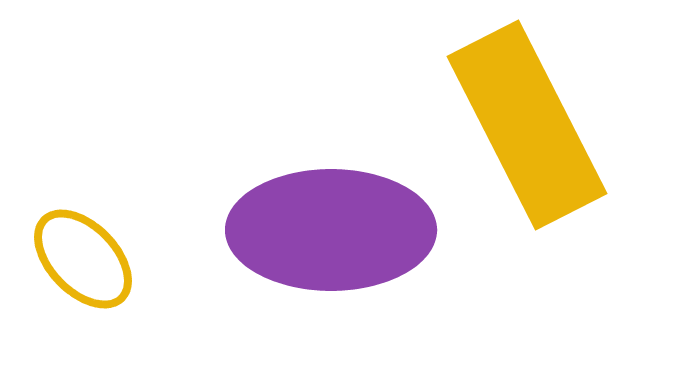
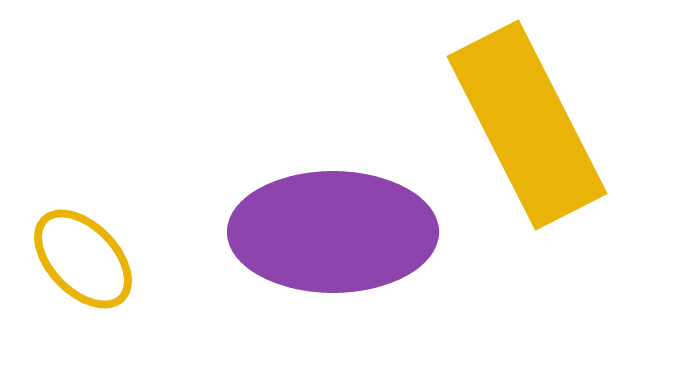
purple ellipse: moved 2 px right, 2 px down
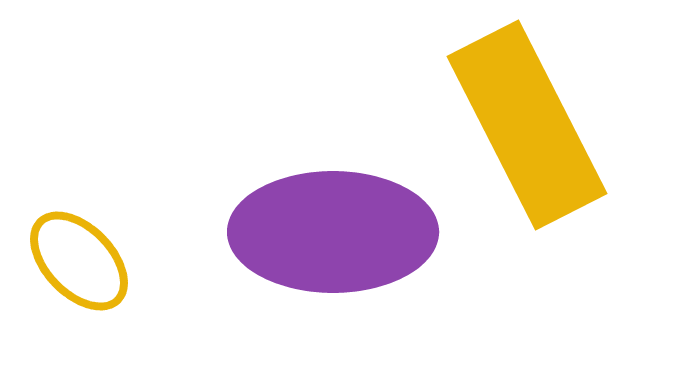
yellow ellipse: moved 4 px left, 2 px down
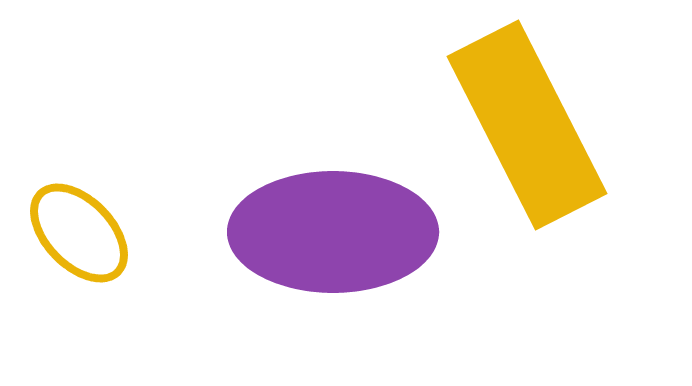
yellow ellipse: moved 28 px up
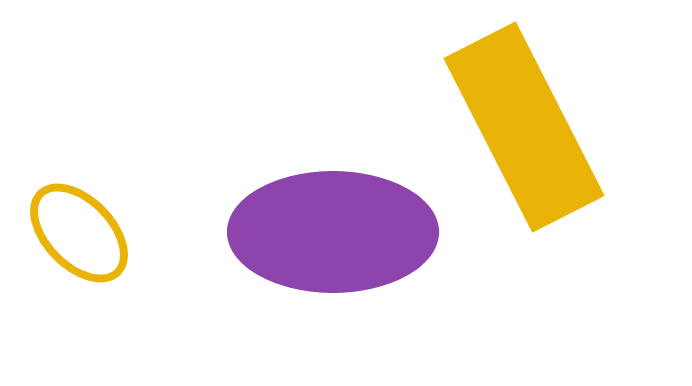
yellow rectangle: moved 3 px left, 2 px down
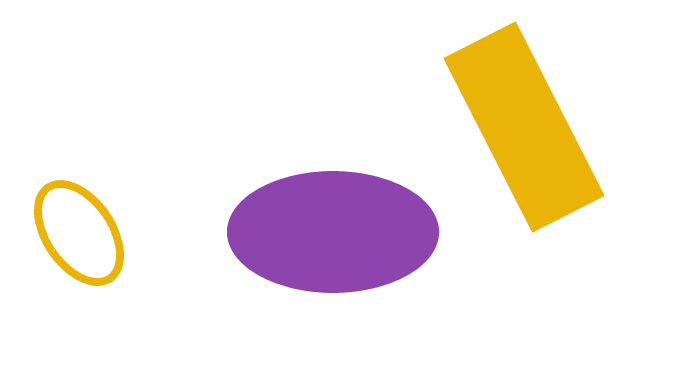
yellow ellipse: rotated 10 degrees clockwise
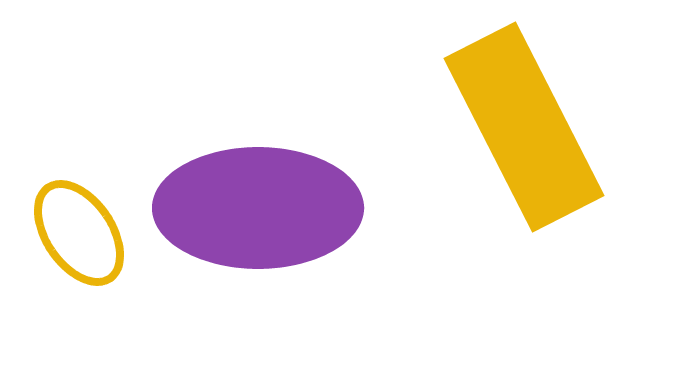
purple ellipse: moved 75 px left, 24 px up
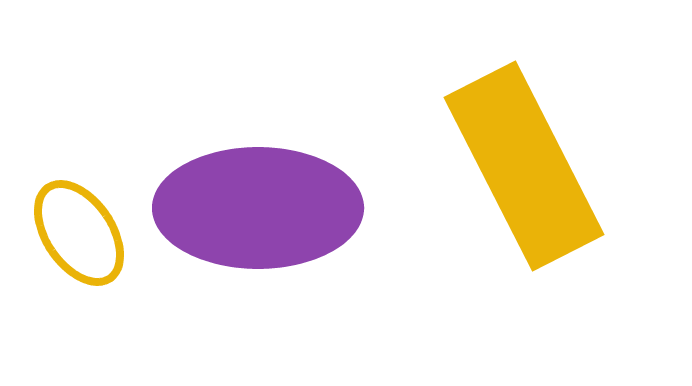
yellow rectangle: moved 39 px down
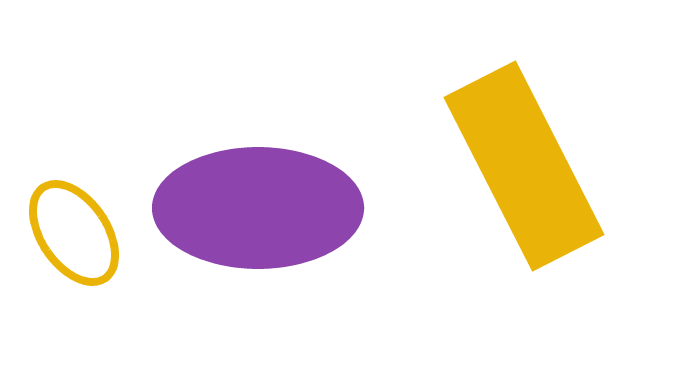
yellow ellipse: moved 5 px left
